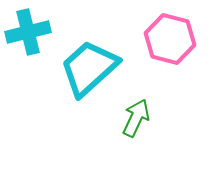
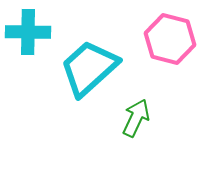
cyan cross: rotated 15 degrees clockwise
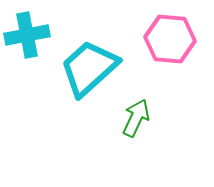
cyan cross: moved 1 px left, 3 px down; rotated 12 degrees counterclockwise
pink hexagon: rotated 9 degrees counterclockwise
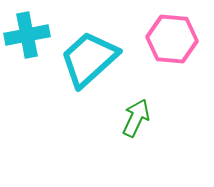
pink hexagon: moved 2 px right
cyan trapezoid: moved 9 px up
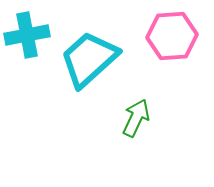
pink hexagon: moved 3 px up; rotated 9 degrees counterclockwise
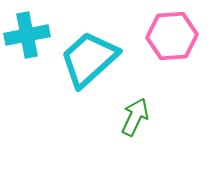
green arrow: moved 1 px left, 1 px up
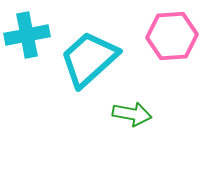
green arrow: moved 3 px left, 3 px up; rotated 75 degrees clockwise
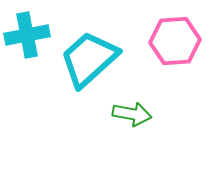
pink hexagon: moved 3 px right, 5 px down
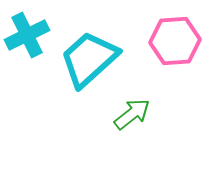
cyan cross: rotated 15 degrees counterclockwise
green arrow: rotated 48 degrees counterclockwise
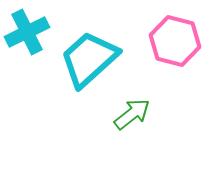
cyan cross: moved 3 px up
pink hexagon: rotated 18 degrees clockwise
